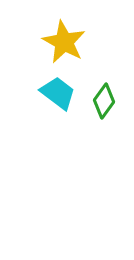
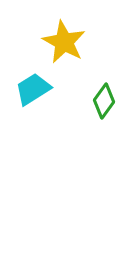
cyan trapezoid: moved 25 px left, 4 px up; rotated 69 degrees counterclockwise
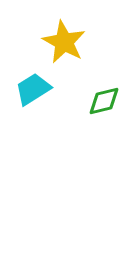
green diamond: rotated 40 degrees clockwise
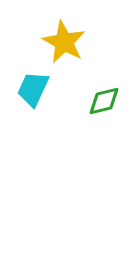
cyan trapezoid: rotated 33 degrees counterclockwise
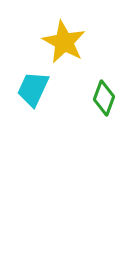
green diamond: moved 3 px up; rotated 56 degrees counterclockwise
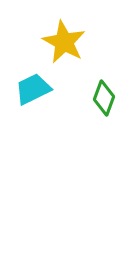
cyan trapezoid: rotated 39 degrees clockwise
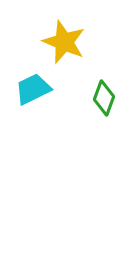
yellow star: rotated 6 degrees counterclockwise
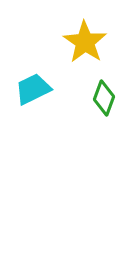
yellow star: moved 21 px right; rotated 12 degrees clockwise
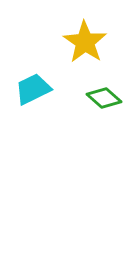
green diamond: rotated 68 degrees counterclockwise
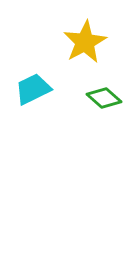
yellow star: rotated 9 degrees clockwise
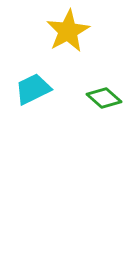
yellow star: moved 17 px left, 11 px up
